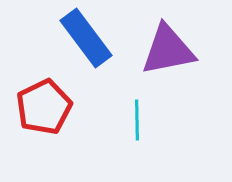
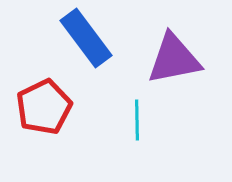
purple triangle: moved 6 px right, 9 px down
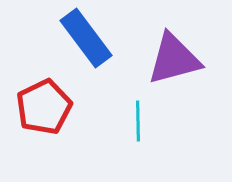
purple triangle: rotated 4 degrees counterclockwise
cyan line: moved 1 px right, 1 px down
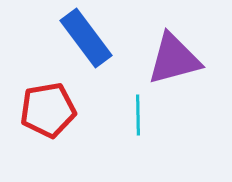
red pentagon: moved 4 px right, 3 px down; rotated 16 degrees clockwise
cyan line: moved 6 px up
